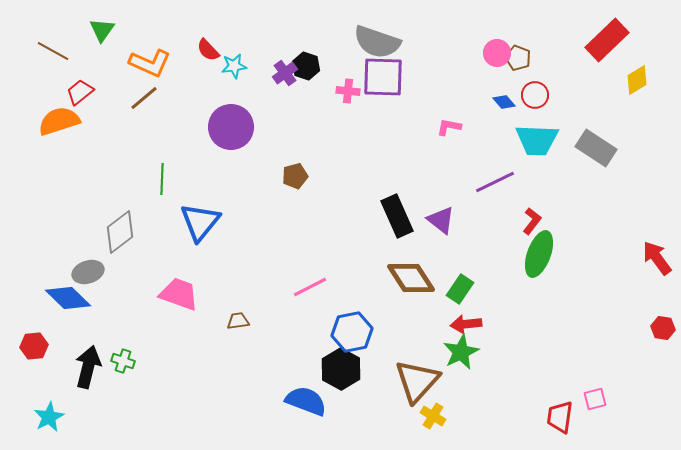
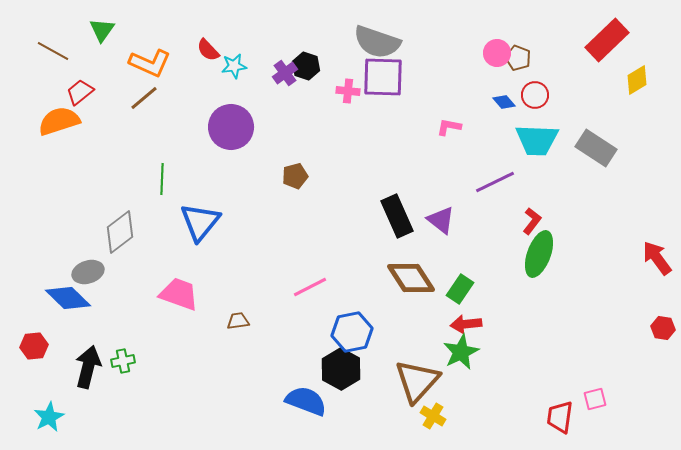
green cross at (123, 361): rotated 30 degrees counterclockwise
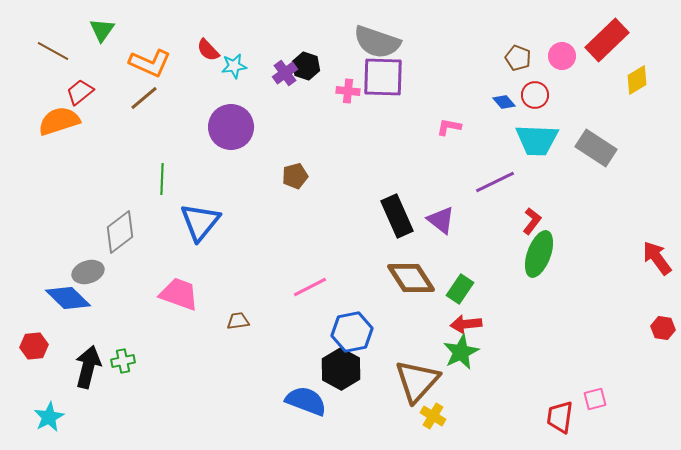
pink circle at (497, 53): moved 65 px right, 3 px down
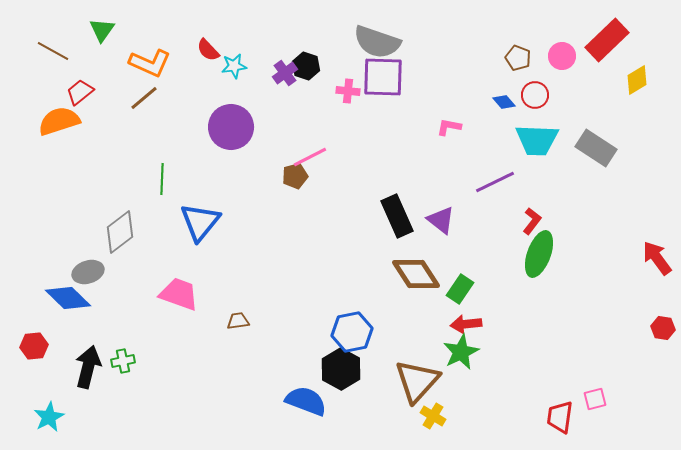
brown diamond at (411, 278): moved 5 px right, 4 px up
pink line at (310, 287): moved 130 px up
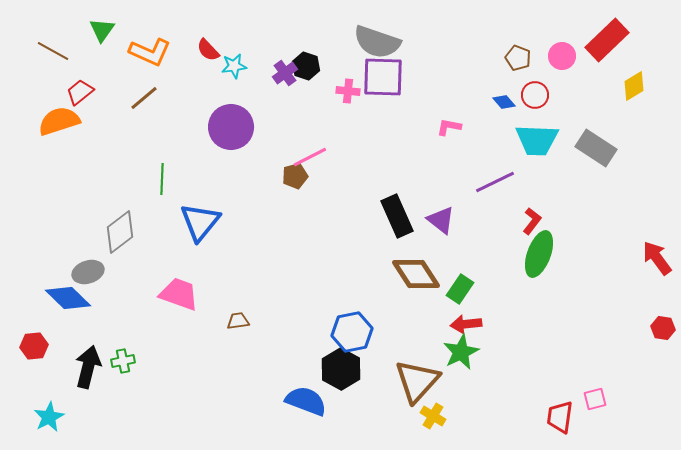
orange L-shape at (150, 63): moved 11 px up
yellow diamond at (637, 80): moved 3 px left, 6 px down
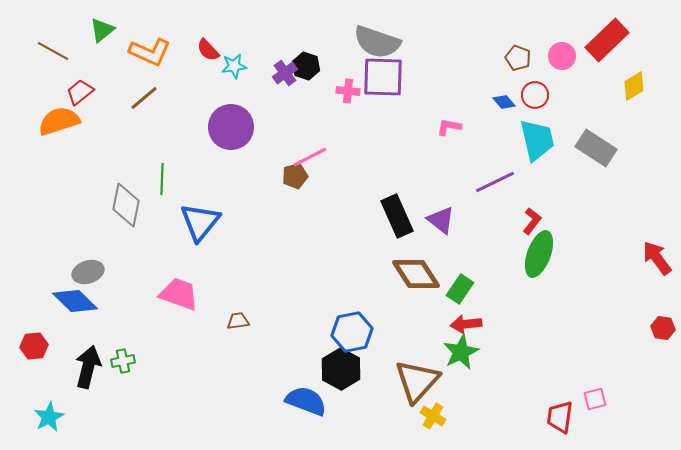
green triangle at (102, 30): rotated 16 degrees clockwise
cyan trapezoid at (537, 140): rotated 105 degrees counterclockwise
gray diamond at (120, 232): moved 6 px right, 27 px up; rotated 42 degrees counterclockwise
blue diamond at (68, 298): moved 7 px right, 3 px down
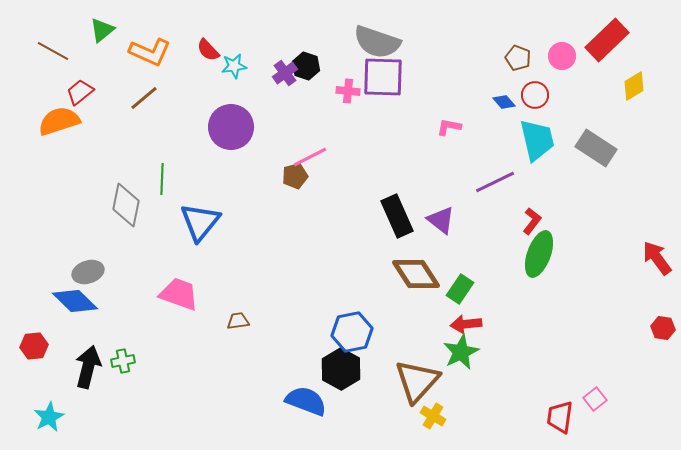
pink square at (595, 399): rotated 25 degrees counterclockwise
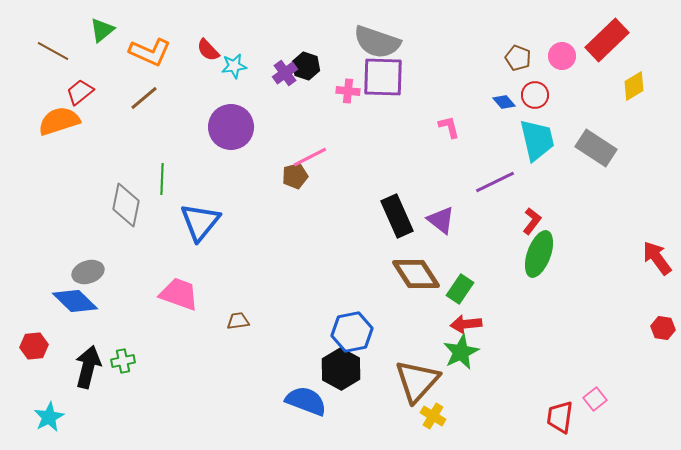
pink L-shape at (449, 127): rotated 65 degrees clockwise
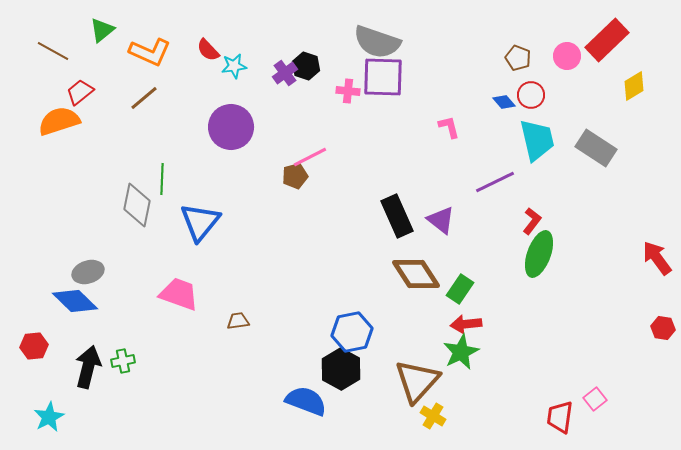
pink circle at (562, 56): moved 5 px right
red circle at (535, 95): moved 4 px left
gray diamond at (126, 205): moved 11 px right
